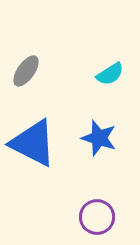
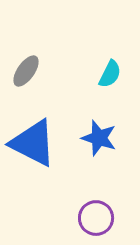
cyan semicircle: rotated 32 degrees counterclockwise
purple circle: moved 1 px left, 1 px down
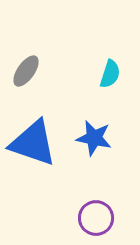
cyan semicircle: rotated 8 degrees counterclockwise
blue star: moved 5 px left; rotated 6 degrees counterclockwise
blue triangle: rotated 8 degrees counterclockwise
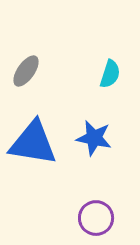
blue triangle: rotated 10 degrees counterclockwise
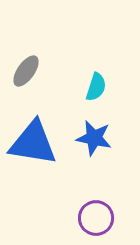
cyan semicircle: moved 14 px left, 13 px down
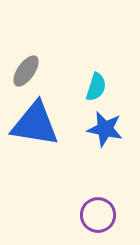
blue star: moved 11 px right, 9 px up
blue triangle: moved 2 px right, 19 px up
purple circle: moved 2 px right, 3 px up
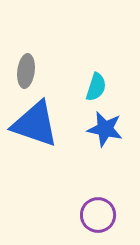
gray ellipse: rotated 28 degrees counterclockwise
blue triangle: rotated 10 degrees clockwise
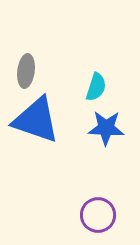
blue triangle: moved 1 px right, 4 px up
blue star: moved 1 px right, 1 px up; rotated 9 degrees counterclockwise
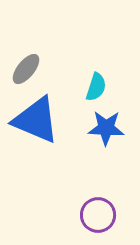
gray ellipse: moved 2 px up; rotated 32 degrees clockwise
blue triangle: rotated 4 degrees clockwise
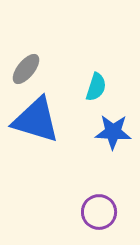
blue triangle: rotated 6 degrees counterclockwise
blue star: moved 7 px right, 4 px down
purple circle: moved 1 px right, 3 px up
